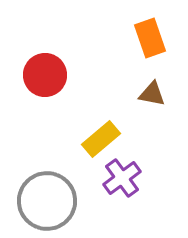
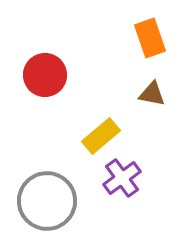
yellow rectangle: moved 3 px up
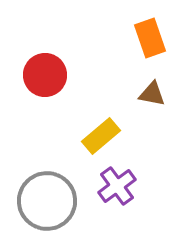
purple cross: moved 5 px left, 8 px down
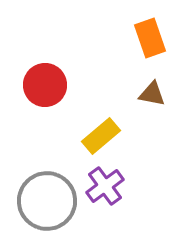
red circle: moved 10 px down
purple cross: moved 12 px left
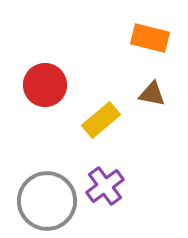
orange rectangle: rotated 57 degrees counterclockwise
yellow rectangle: moved 16 px up
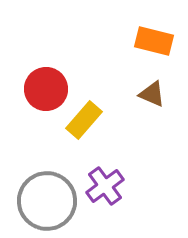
orange rectangle: moved 4 px right, 3 px down
red circle: moved 1 px right, 4 px down
brown triangle: rotated 12 degrees clockwise
yellow rectangle: moved 17 px left; rotated 9 degrees counterclockwise
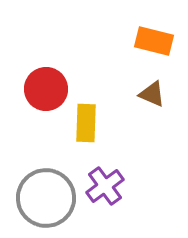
yellow rectangle: moved 2 px right, 3 px down; rotated 39 degrees counterclockwise
gray circle: moved 1 px left, 3 px up
